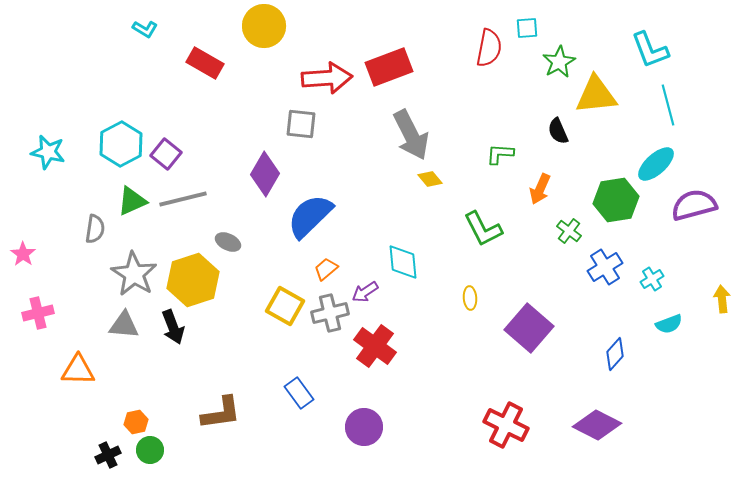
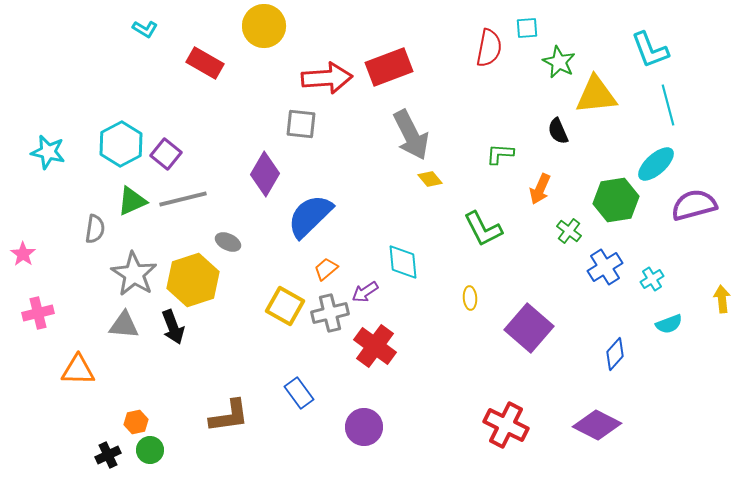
green star at (559, 62): rotated 16 degrees counterclockwise
brown L-shape at (221, 413): moved 8 px right, 3 px down
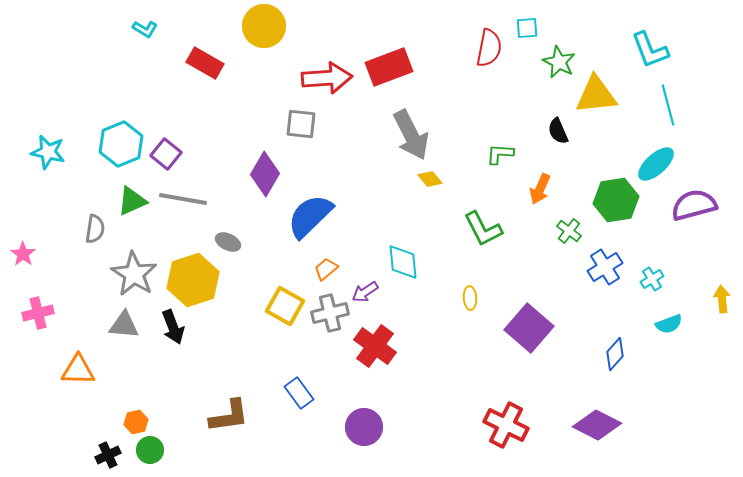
cyan hexagon at (121, 144): rotated 6 degrees clockwise
gray line at (183, 199): rotated 24 degrees clockwise
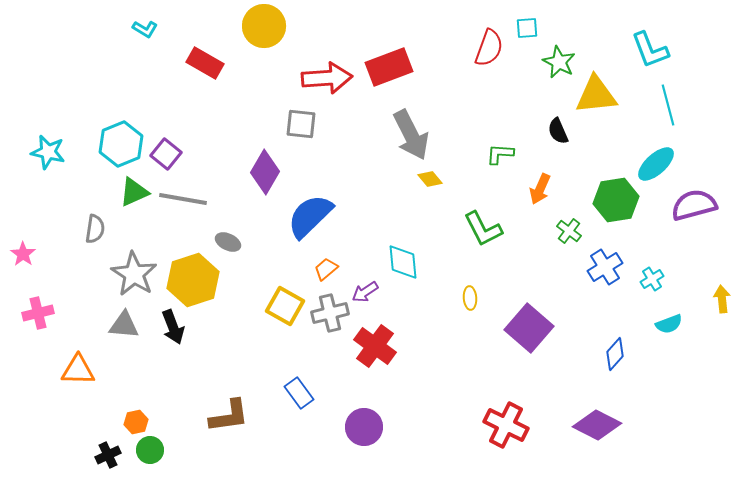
red semicircle at (489, 48): rotated 9 degrees clockwise
purple diamond at (265, 174): moved 2 px up
green triangle at (132, 201): moved 2 px right, 9 px up
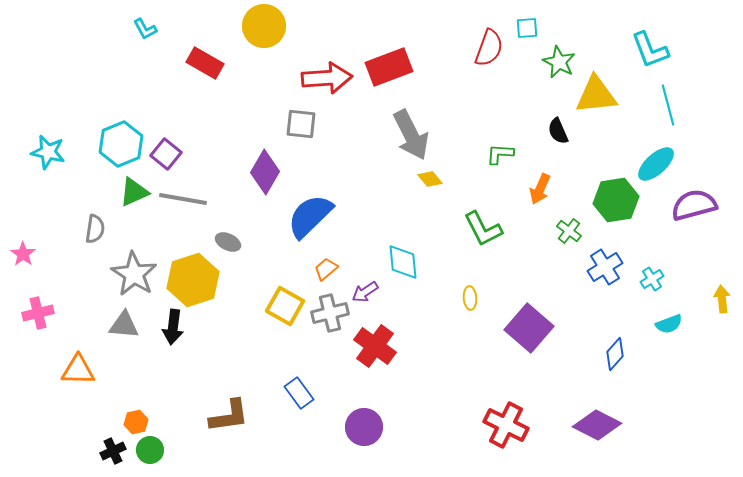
cyan L-shape at (145, 29): rotated 30 degrees clockwise
black arrow at (173, 327): rotated 28 degrees clockwise
black cross at (108, 455): moved 5 px right, 4 px up
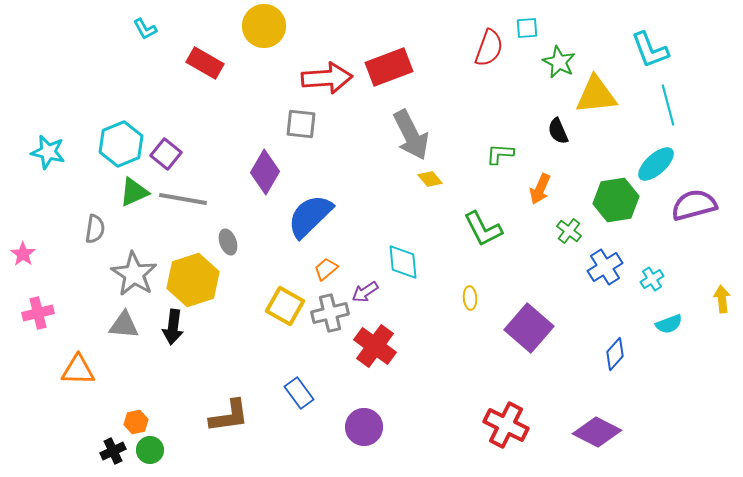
gray ellipse at (228, 242): rotated 45 degrees clockwise
purple diamond at (597, 425): moved 7 px down
